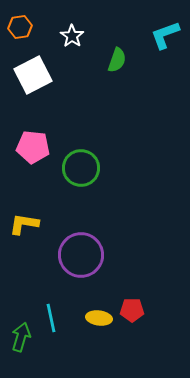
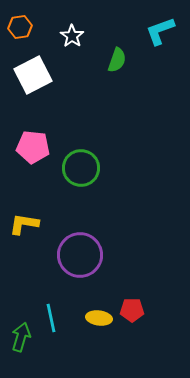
cyan L-shape: moved 5 px left, 4 px up
purple circle: moved 1 px left
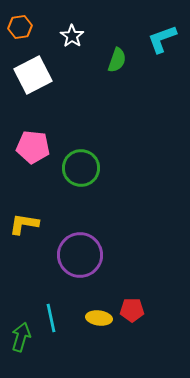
cyan L-shape: moved 2 px right, 8 px down
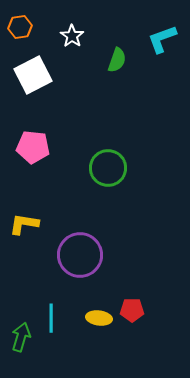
green circle: moved 27 px right
cyan line: rotated 12 degrees clockwise
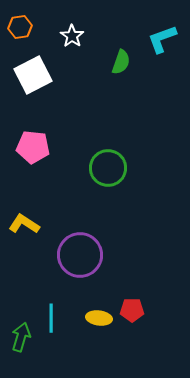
green semicircle: moved 4 px right, 2 px down
yellow L-shape: rotated 24 degrees clockwise
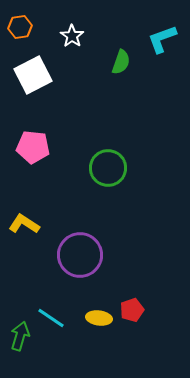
red pentagon: rotated 20 degrees counterclockwise
cyan line: rotated 56 degrees counterclockwise
green arrow: moved 1 px left, 1 px up
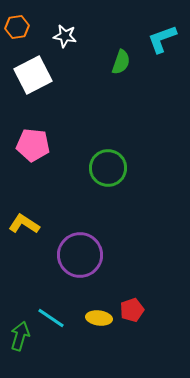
orange hexagon: moved 3 px left
white star: moved 7 px left; rotated 25 degrees counterclockwise
pink pentagon: moved 2 px up
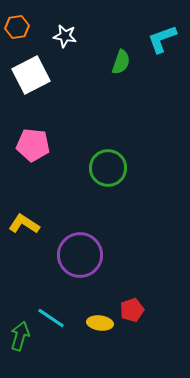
white square: moved 2 px left
yellow ellipse: moved 1 px right, 5 px down
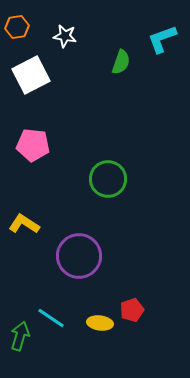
green circle: moved 11 px down
purple circle: moved 1 px left, 1 px down
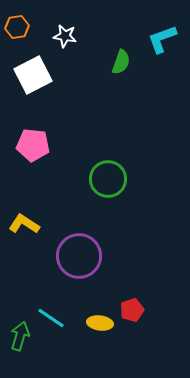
white square: moved 2 px right
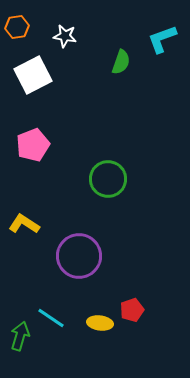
pink pentagon: rotated 28 degrees counterclockwise
